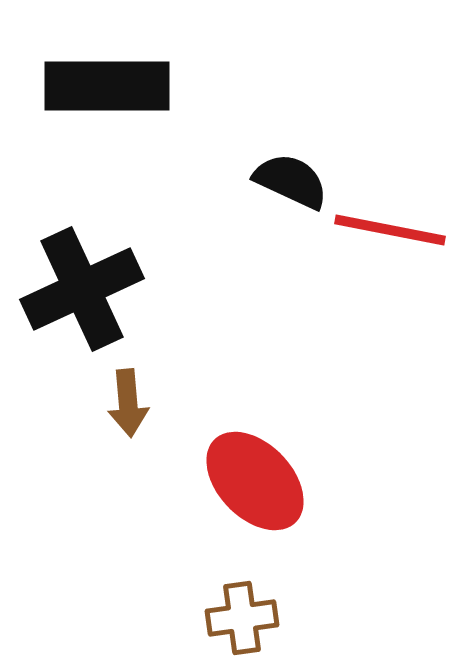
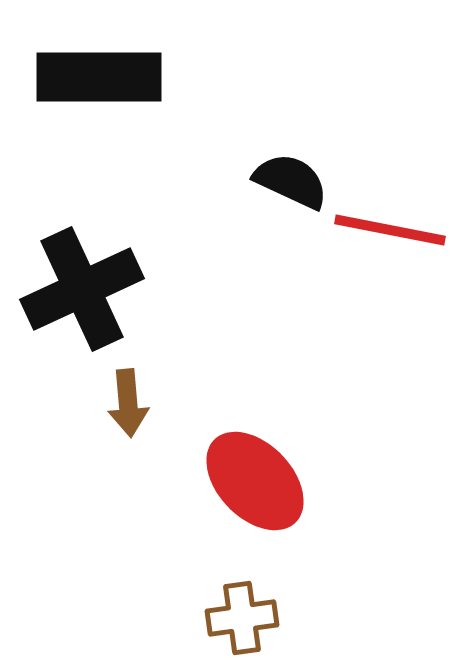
black rectangle: moved 8 px left, 9 px up
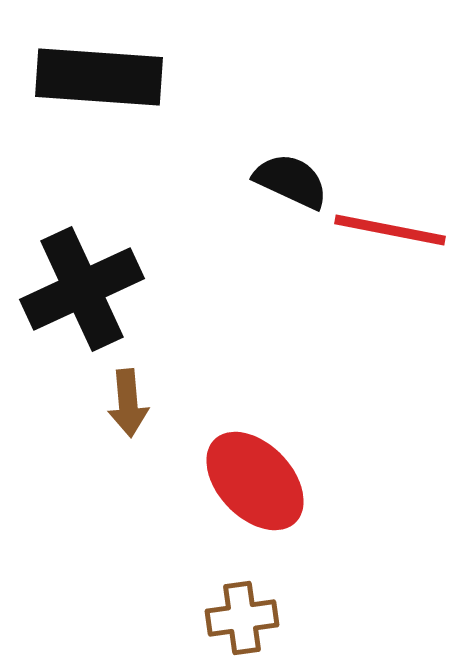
black rectangle: rotated 4 degrees clockwise
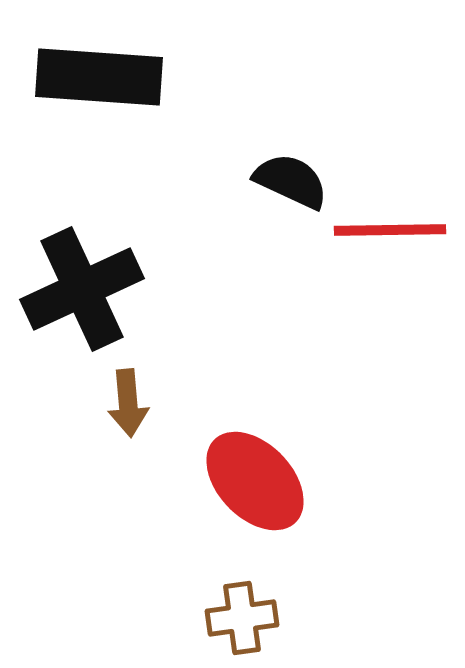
red line: rotated 12 degrees counterclockwise
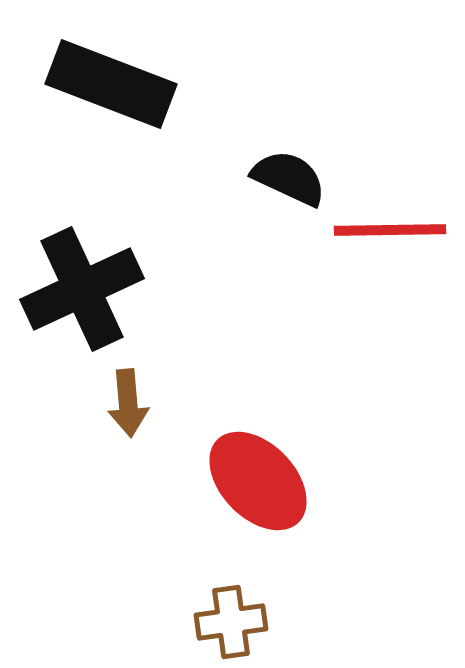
black rectangle: moved 12 px right, 7 px down; rotated 17 degrees clockwise
black semicircle: moved 2 px left, 3 px up
red ellipse: moved 3 px right
brown cross: moved 11 px left, 4 px down
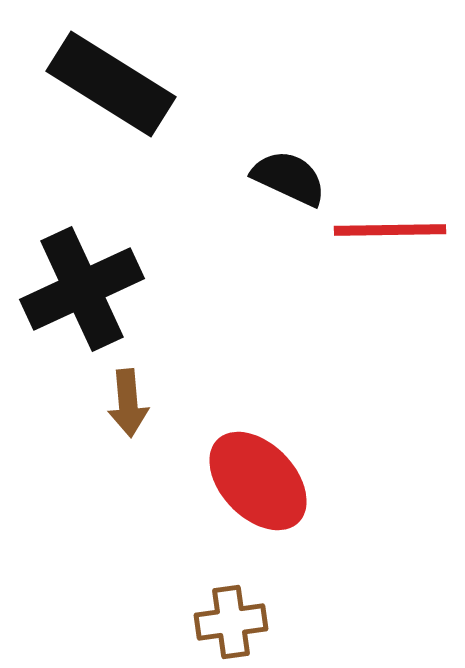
black rectangle: rotated 11 degrees clockwise
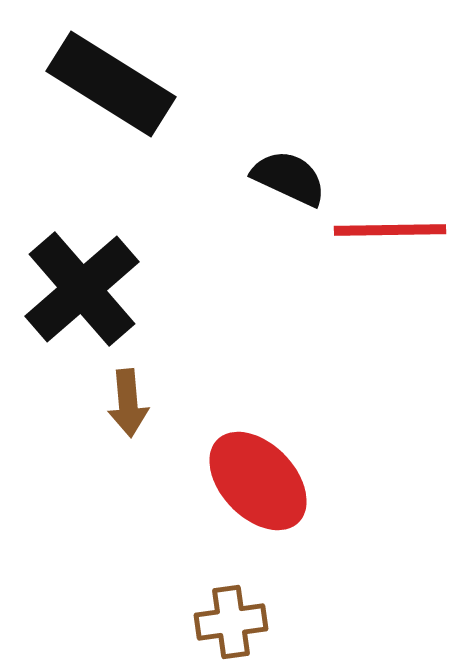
black cross: rotated 16 degrees counterclockwise
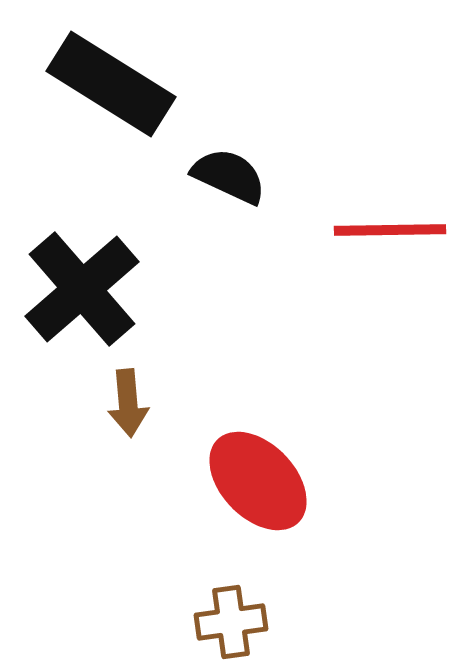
black semicircle: moved 60 px left, 2 px up
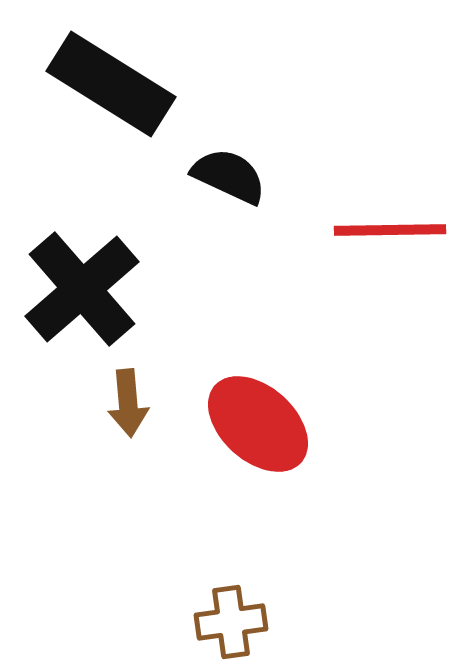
red ellipse: moved 57 px up; rotated 4 degrees counterclockwise
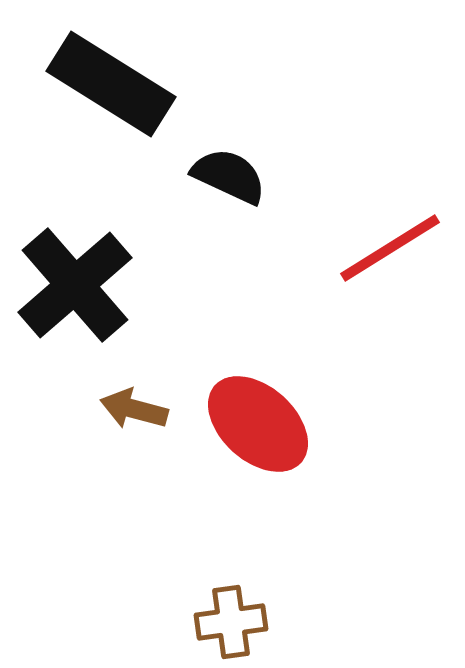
red line: moved 18 px down; rotated 31 degrees counterclockwise
black cross: moved 7 px left, 4 px up
brown arrow: moved 6 px right, 6 px down; rotated 110 degrees clockwise
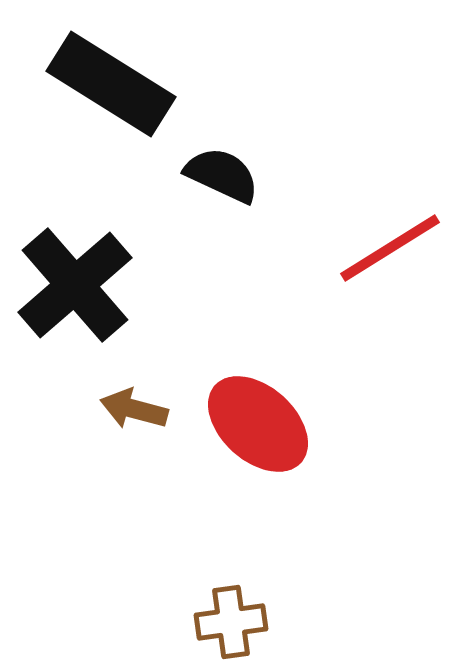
black semicircle: moved 7 px left, 1 px up
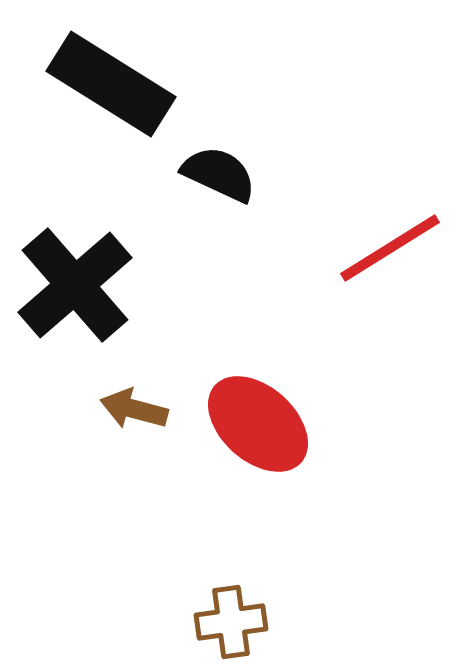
black semicircle: moved 3 px left, 1 px up
